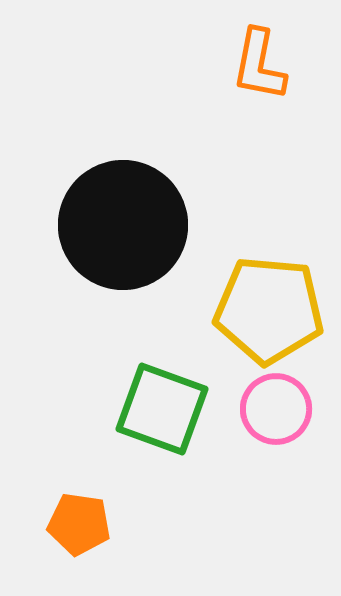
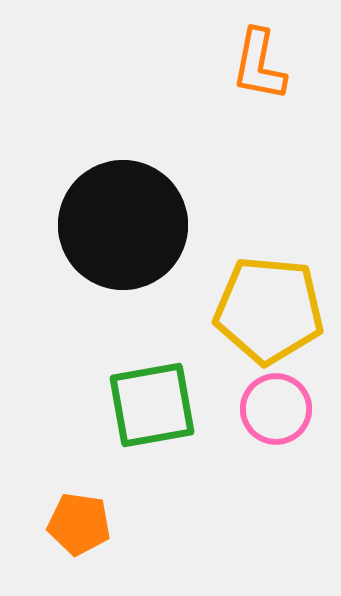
green square: moved 10 px left, 4 px up; rotated 30 degrees counterclockwise
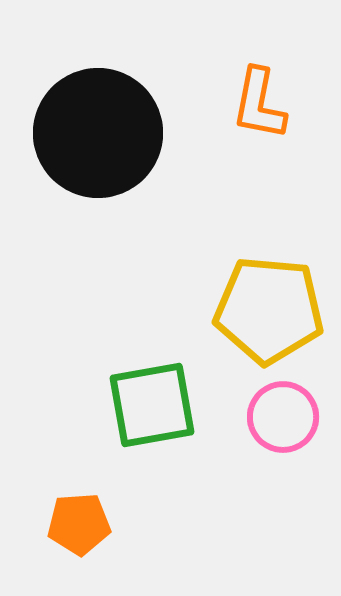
orange L-shape: moved 39 px down
black circle: moved 25 px left, 92 px up
pink circle: moved 7 px right, 8 px down
orange pentagon: rotated 12 degrees counterclockwise
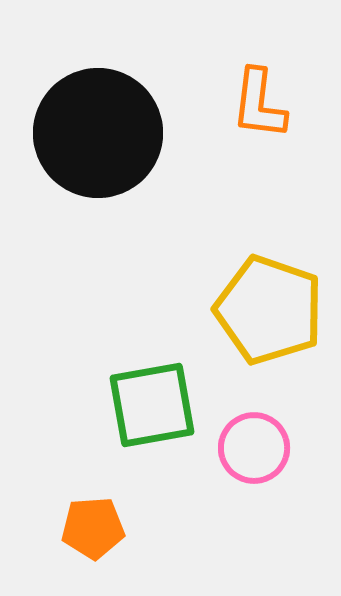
orange L-shape: rotated 4 degrees counterclockwise
yellow pentagon: rotated 14 degrees clockwise
pink circle: moved 29 px left, 31 px down
orange pentagon: moved 14 px right, 4 px down
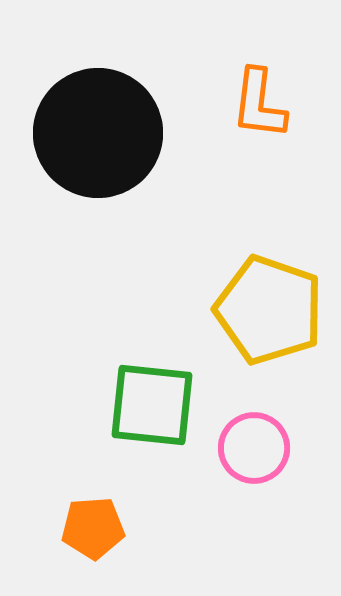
green square: rotated 16 degrees clockwise
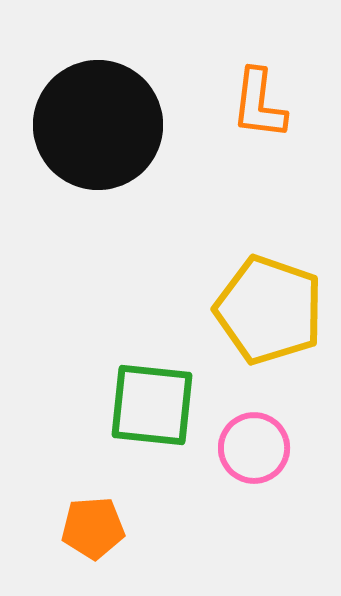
black circle: moved 8 px up
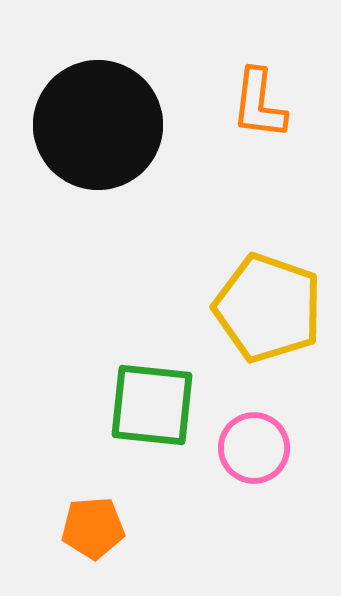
yellow pentagon: moved 1 px left, 2 px up
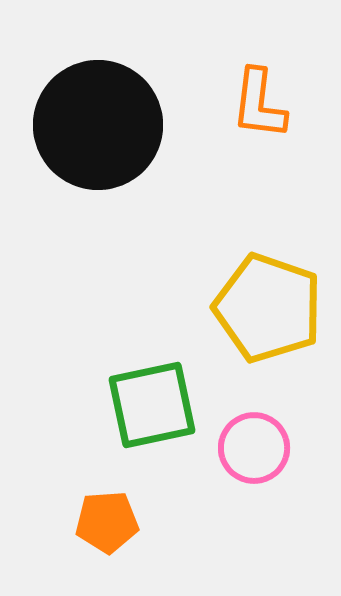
green square: rotated 18 degrees counterclockwise
orange pentagon: moved 14 px right, 6 px up
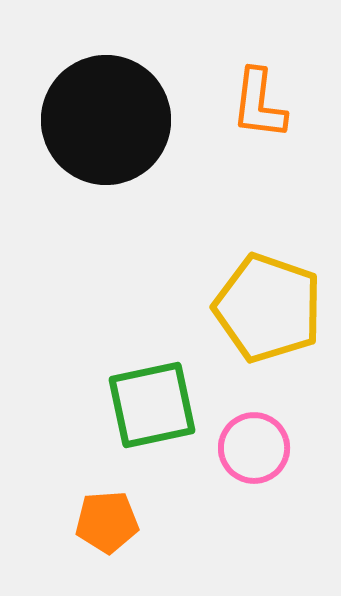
black circle: moved 8 px right, 5 px up
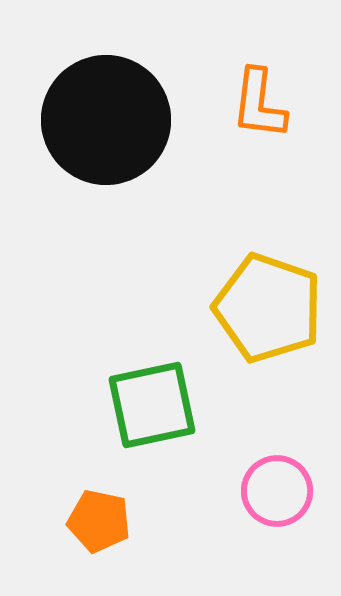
pink circle: moved 23 px right, 43 px down
orange pentagon: moved 8 px left, 1 px up; rotated 16 degrees clockwise
